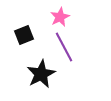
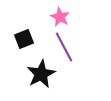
pink star: rotated 18 degrees counterclockwise
black square: moved 4 px down
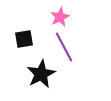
pink star: rotated 18 degrees clockwise
black square: rotated 12 degrees clockwise
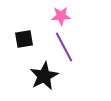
pink star: moved 1 px right, 1 px up; rotated 24 degrees clockwise
black star: moved 3 px right, 2 px down
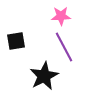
black square: moved 8 px left, 2 px down
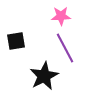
purple line: moved 1 px right, 1 px down
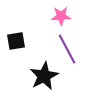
purple line: moved 2 px right, 1 px down
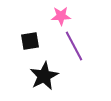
black square: moved 14 px right
purple line: moved 7 px right, 3 px up
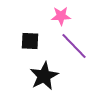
black square: rotated 12 degrees clockwise
purple line: rotated 16 degrees counterclockwise
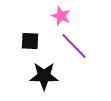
pink star: rotated 24 degrees clockwise
black star: rotated 28 degrees clockwise
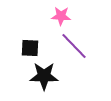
pink star: rotated 18 degrees counterclockwise
black square: moved 7 px down
